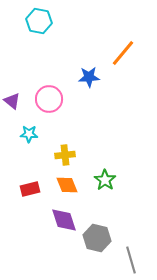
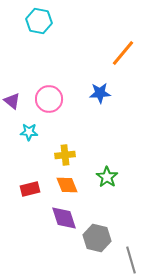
blue star: moved 11 px right, 16 px down
cyan star: moved 2 px up
green star: moved 2 px right, 3 px up
purple diamond: moved 2 px up
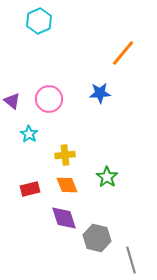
cyan hexagon: rotated 25 degrees clockwise
cyan star: moved 2 px down; rotated 30 degrees clockwise
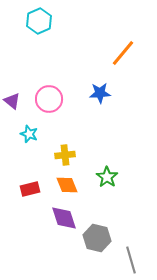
cyan star: rotated 12 degrees counterclockwise
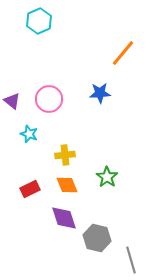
red rectangle: rotated 12 degrees counterclockwise
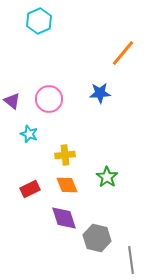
gray line: rotated 8 degrees clockwise
